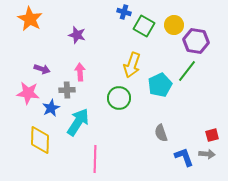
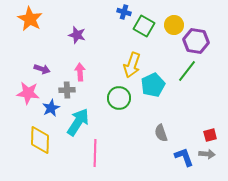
cyan pentagon: moved 7 px left
red square: moved 2 px left
pink line: moved 6 px up
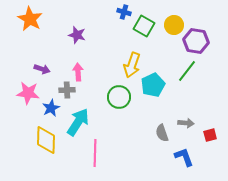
pink arrow: moved 2 px left
green circle: moved 1 px up
gray semicircle: moved 1 px right
yellow diamond: moved 6 px right
gray arrow: moved 21 px left, 31 px up
